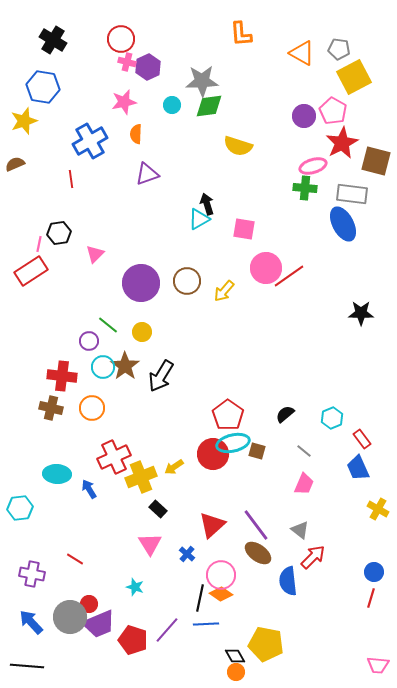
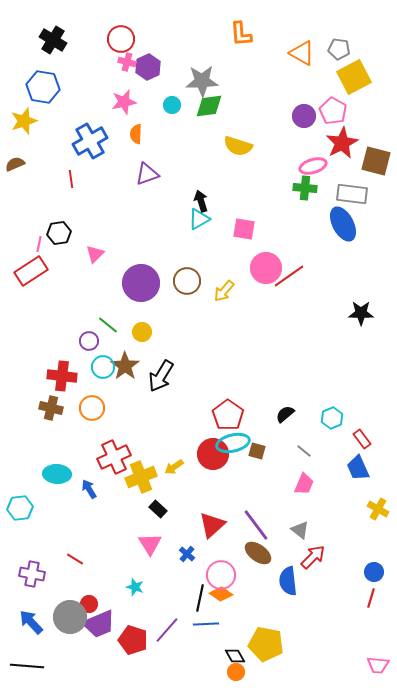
black arrow at (207, 204): moved 6 px left, 3 px up
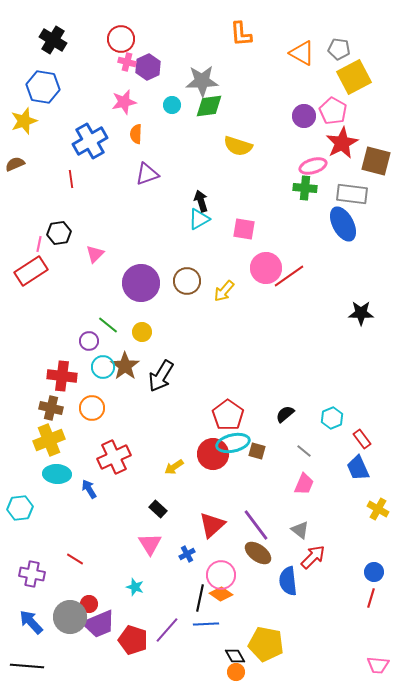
yellow cross at (141, 477): moved 92 px left, 37 px up
blue cross at (187, 554): rotated 21 degrees clockwise
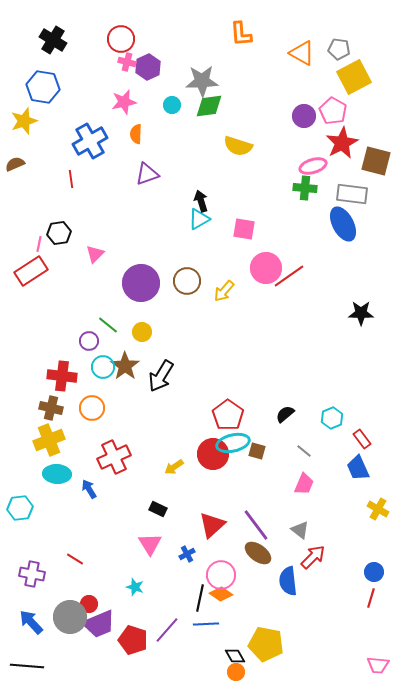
black rectangle at (158, 509): rotated 18 degrees counterclockwise
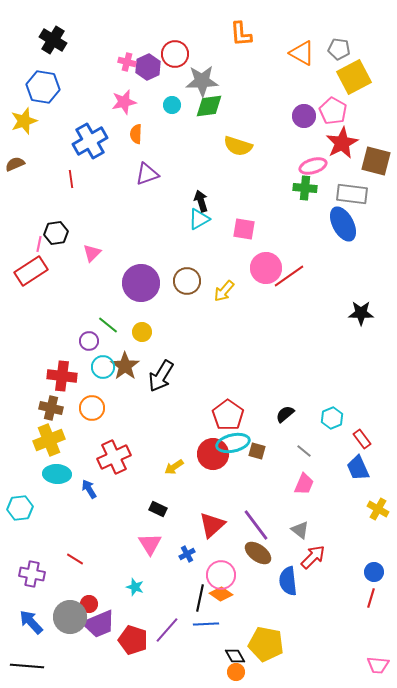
red circle at (121, 39): moved 54 px right, 15 px down
black hexagon at (59, 233): moved 3 px left
pink triangle at (95, 254): moved 3 px left, 1 px up
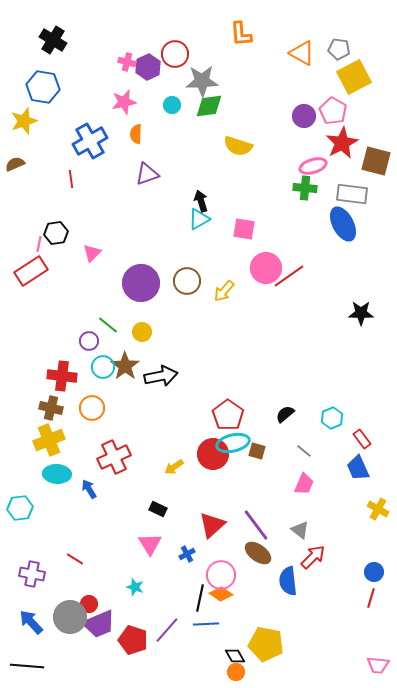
black arrow at (161, 376): rotated 132 degrees counterclockwise
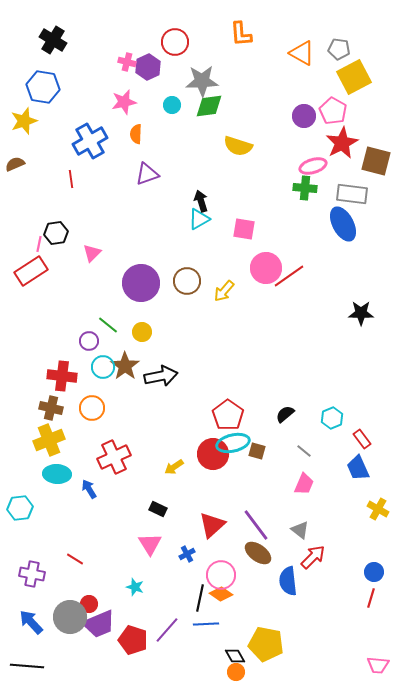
red circle at (175, 54): moved 12 px up
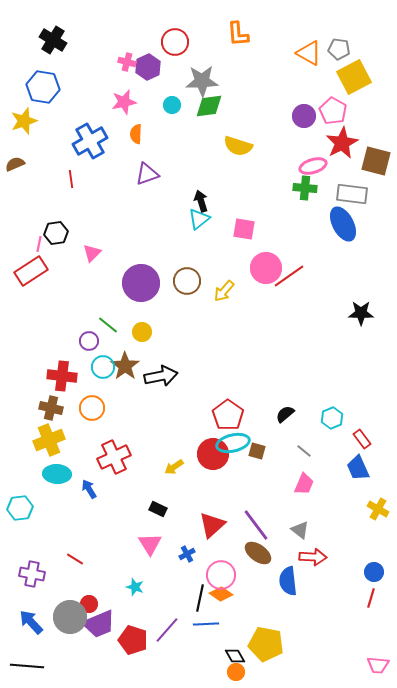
orange L-shape at (241, 34): moved 3 px left
orange triangle at (302, 53): moved 7 px right
cyan triangle at (199, 219): rotated 10 degrees counterclockwise
red arrow at (313, 557): rotated 48 degrees clockwise
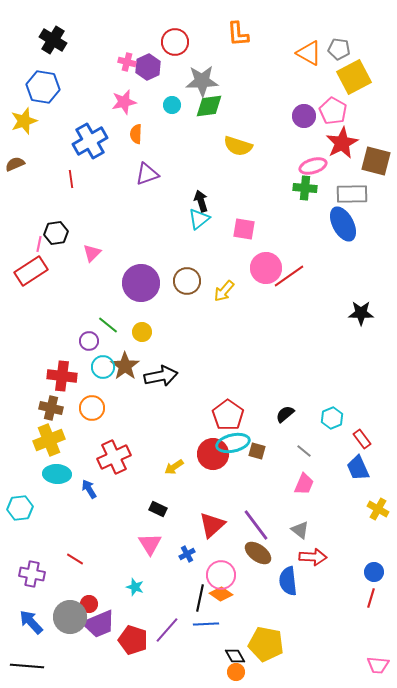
gray rectangle at (352, 194): rotated 8 degrees counterclockwise
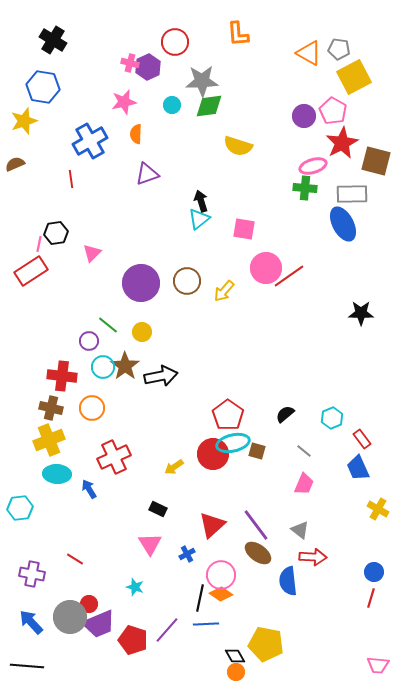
pink cross at (127, 62): moved 3 px right, 1 px down
